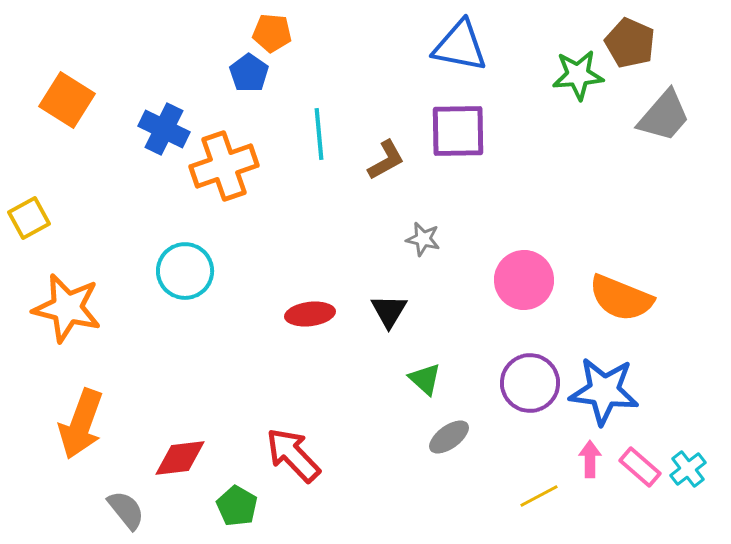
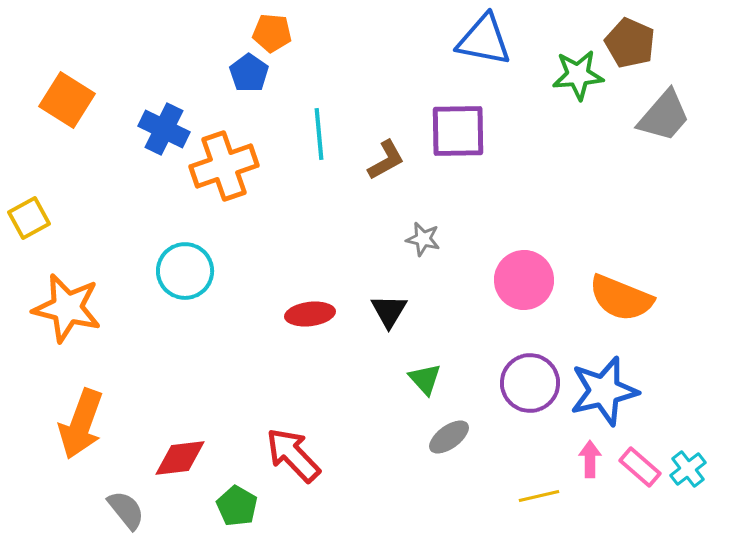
blue triangle: moved 24 px right, 6 px up
green triangle: rotated 6 degrees clockwise
blue star: rotated 20 degrees counterclockwise
yellow line: rotated 15 degrees clockwise
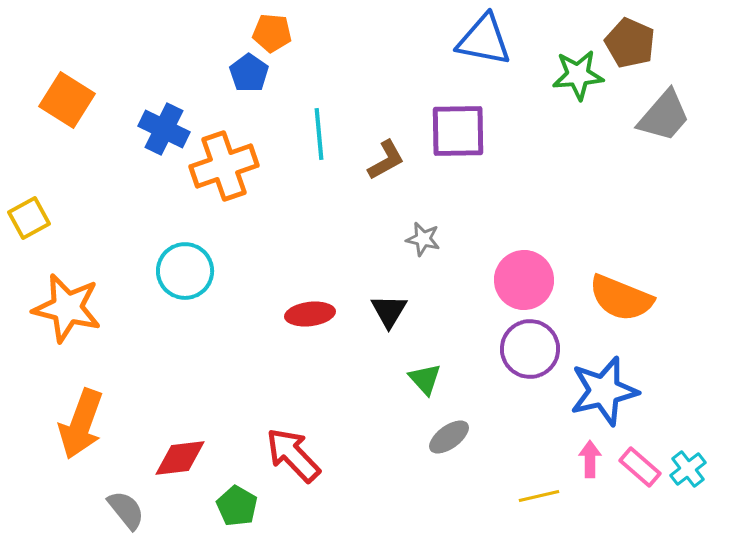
purple circle: moved 34 px up
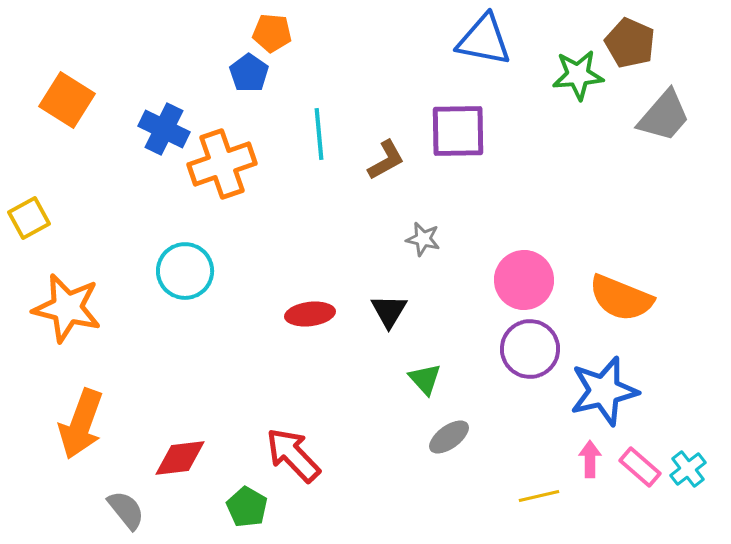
orange cross: moved 2 px left, 2 px up
green pentagon: moved 10 px right, 1 px down
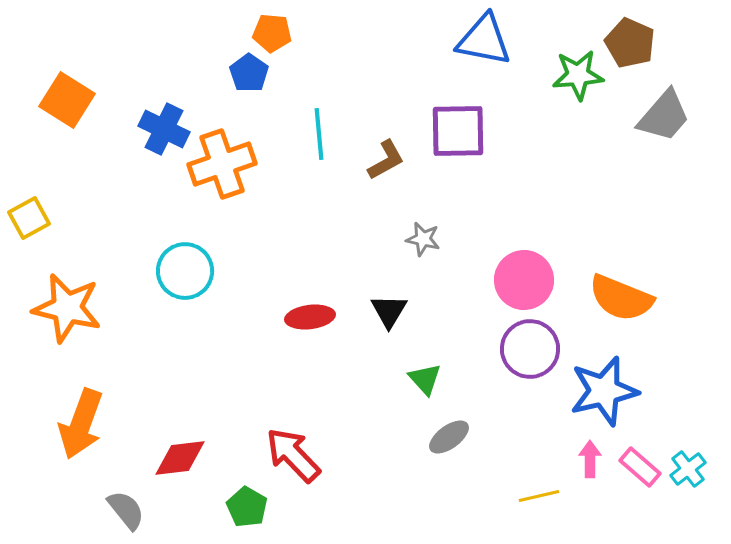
red ellipse: moved 3 px down
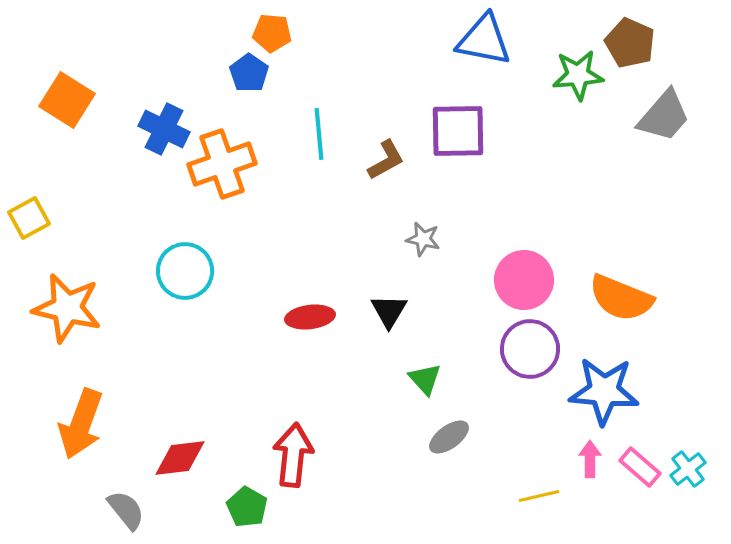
blue star: rotated 18 degrees clockwise
red arrow: rotated 50 degrees clockwise
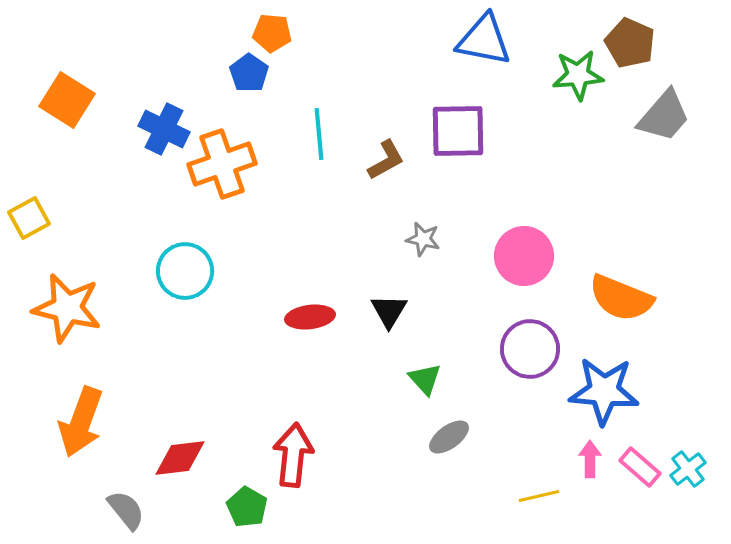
pink circle: moved 24 px up
orange arrow: moved 2 px up
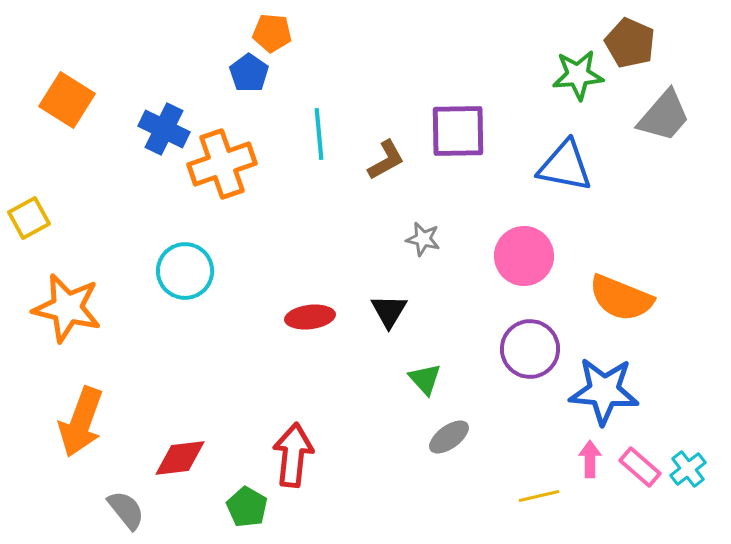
blue triangle: moved 81 px right, 126 px down
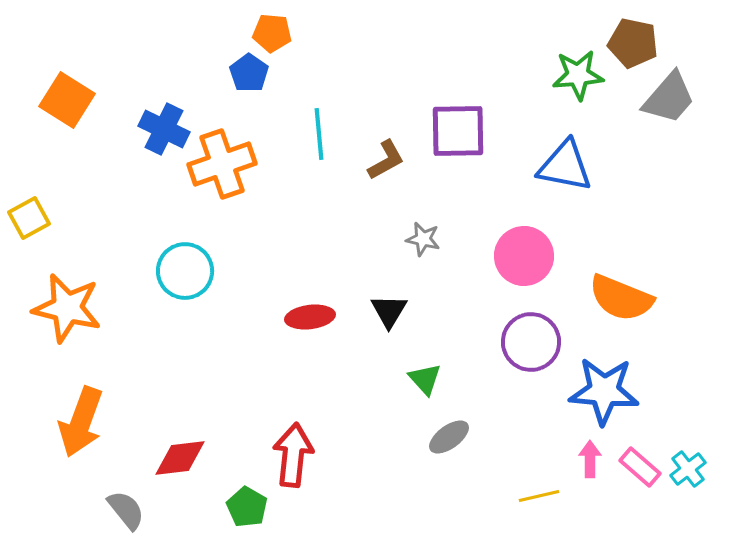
brown pentagon: moved 3 px right; rotated 12 degrees counterclockwise
gray trapezoid: moved 5 px right, 18 px up
purple circle: moved 1 px right, 7 px up
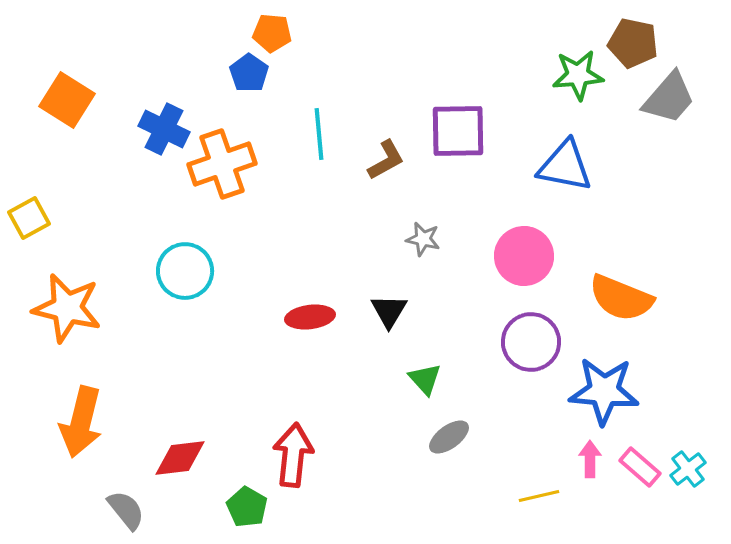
orange arrow: rotated 6 degrees counterclockwise
